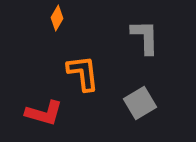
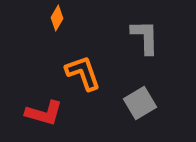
orange L-shape: rotated 12 degrees counterclockwise
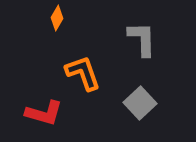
gray L-shape: moved 3 px left, 2 px down
gray square: rotated 12 degrees counterclockwise
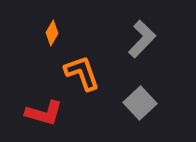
orange diamond: moved 5 px left, 15 px down
gray L-shape: rotated 45 degrees clockwise
orange L-shape: moved 1 px left
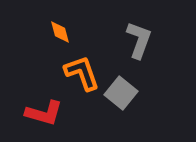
orange diamond: moved 8 px right, 1 px up; rotated 45 degrees counterclockwise
gray L-shape: moved 3 px left, 1 px down; rotated 24 degrees counterclockwise
gray square: moved 19 px left, 10 px up; rotated 8 degrees counterclockwise
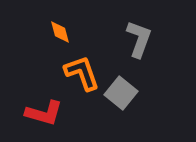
gray L-shape: moved 1 px up
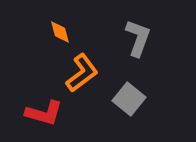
gray L-shape: moved 1 px left, 1 px up
orange L-shape: rotated 72 degrees clockwise
gray square: moved 8 px right, 6 px down
